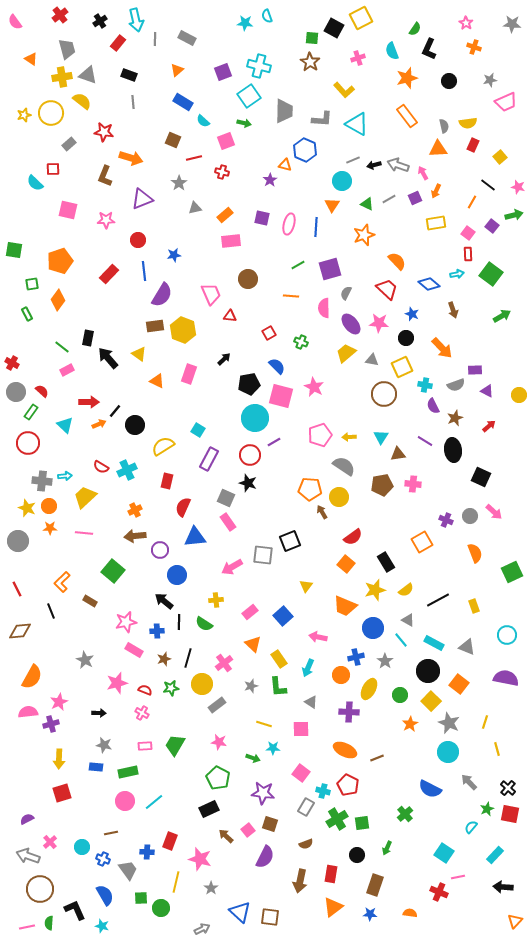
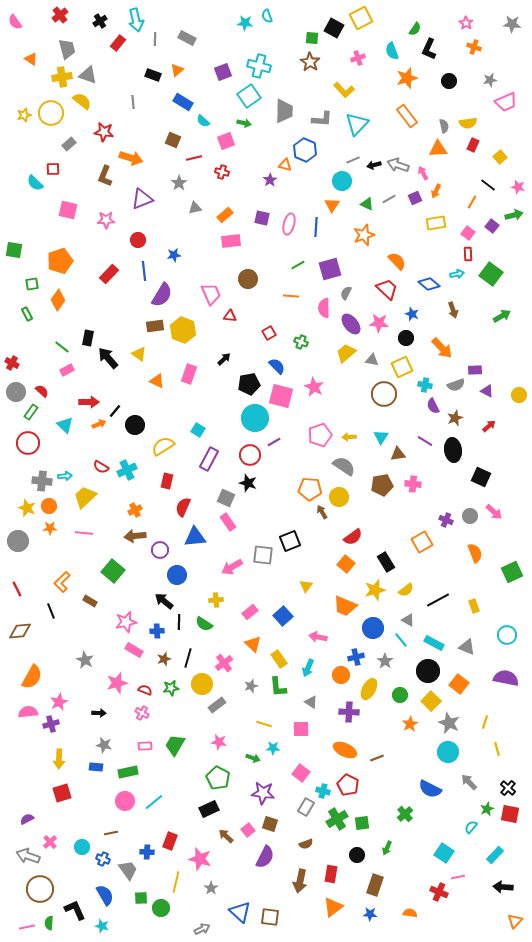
black rectangle at (129, 75): moved 24 px right
cyan triangle at (357, 124): rotated 45 degrees clockwise
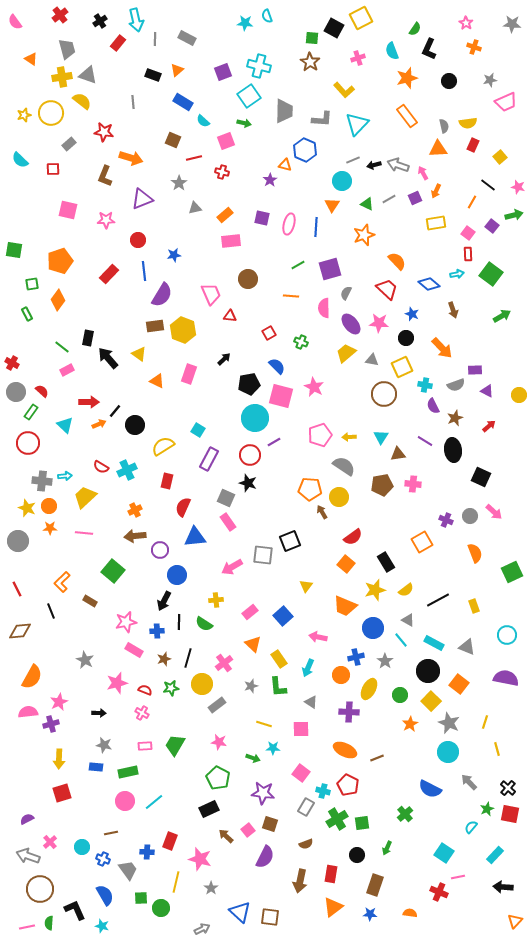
cyan semicircle at (35, 183): moved 15 px left, 23 px up
black arrow at (164, 601): rotated 102 degrees counterclockwise
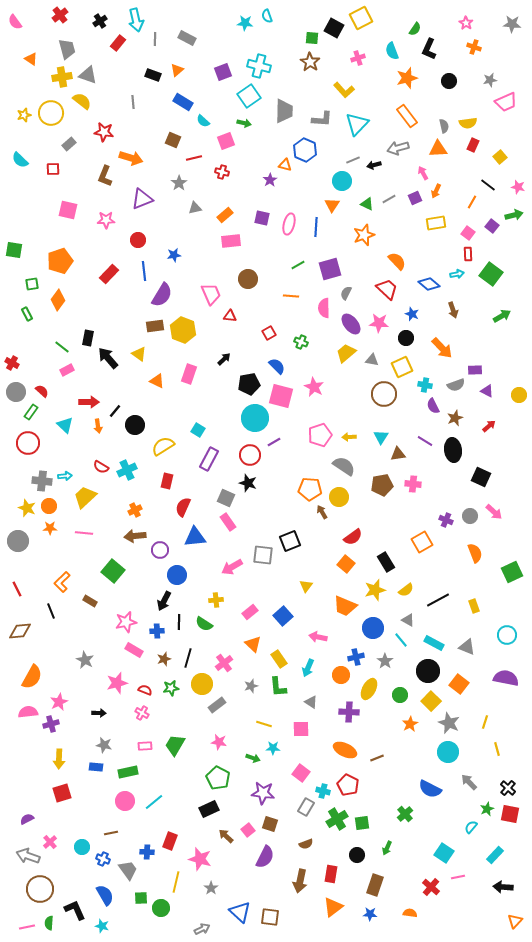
gray arrow at (398, 165): moved 17 px up; rotated 35 degrees counterclockwise
orange arrow at (99, 424): moved 1 px left, 2 px down; rotated 104 degrees clockwise
red cross at (439, 892): moved 8 px left, 5 px up; rotated 18 degrees clockwise
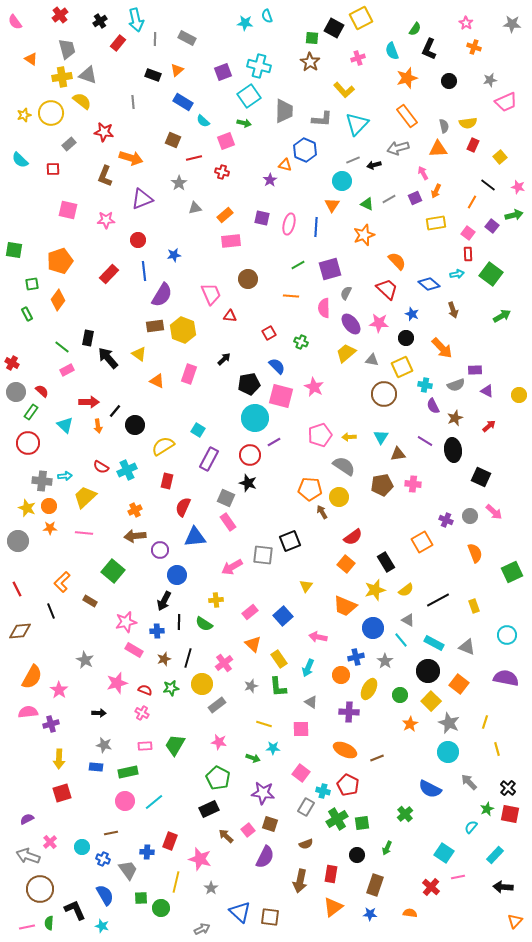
pink star at (59, 702): moved 12 px up; rotated 12 degrees counterclockwise
